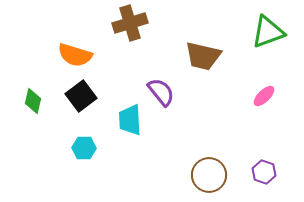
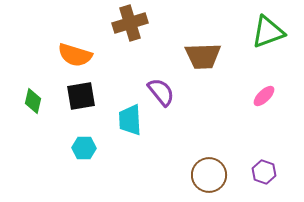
brown trapezoid: rotated 15 degrees counterclockwise
black square: rotated 28 degrees clockwise
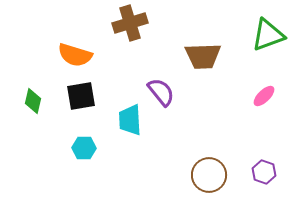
green triangle: moved 3 px down
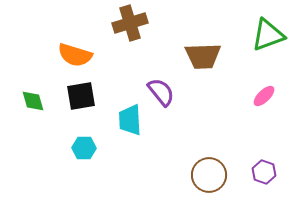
green diamond: rotated 30 degrees counterclockwise
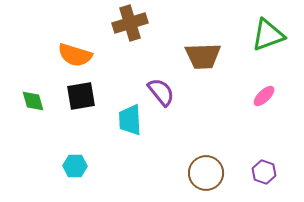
cyan hexagon: moved 9 px left, 18 px down
brown circle: moved 3 px left, 2 px up
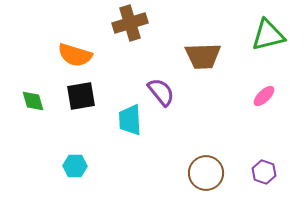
green triangle: rotated 6 degrees clockwise
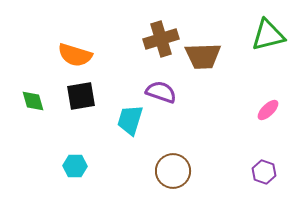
brown cross: moved 31 px right, 16 px down
purple semicircle: rotated 32 degrees counterclockwise
pink ellipse: moved 4 px right, 14 px down
cyan trapezoid: rotated 20 degrees clockwise
brown circle: moved 33 px left, 2 px up
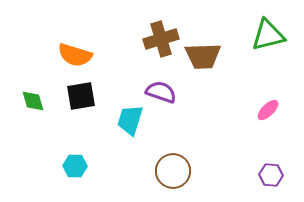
purple hexagon: moved 7 px right, 3 px down; rotated 15 degrees counterclockwise
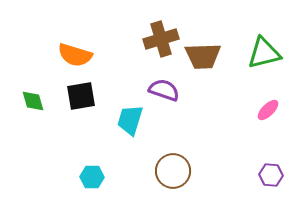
green triangle: moved 4 px left, 18 px down
purple semicircle: moved 3 px right, 2 px up
cyan hexagon: moved 17 px right, 11 px down
